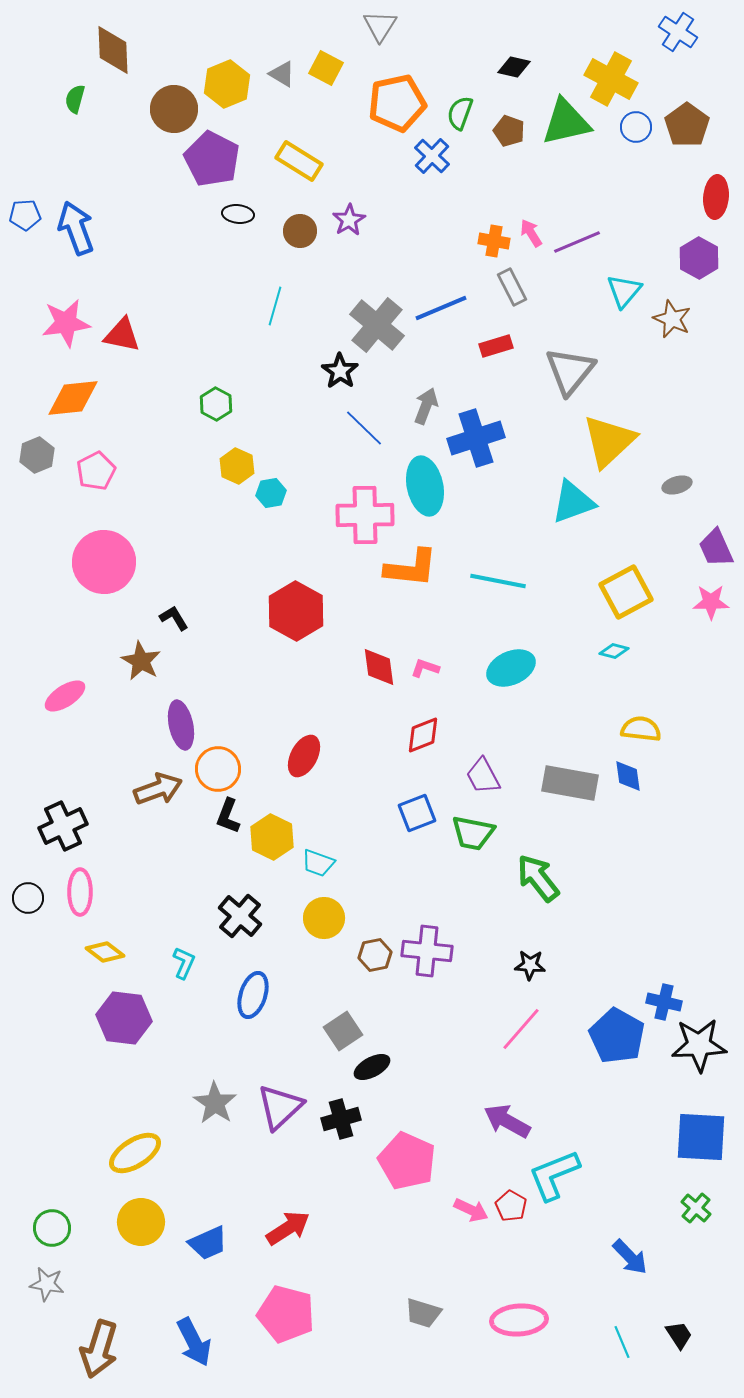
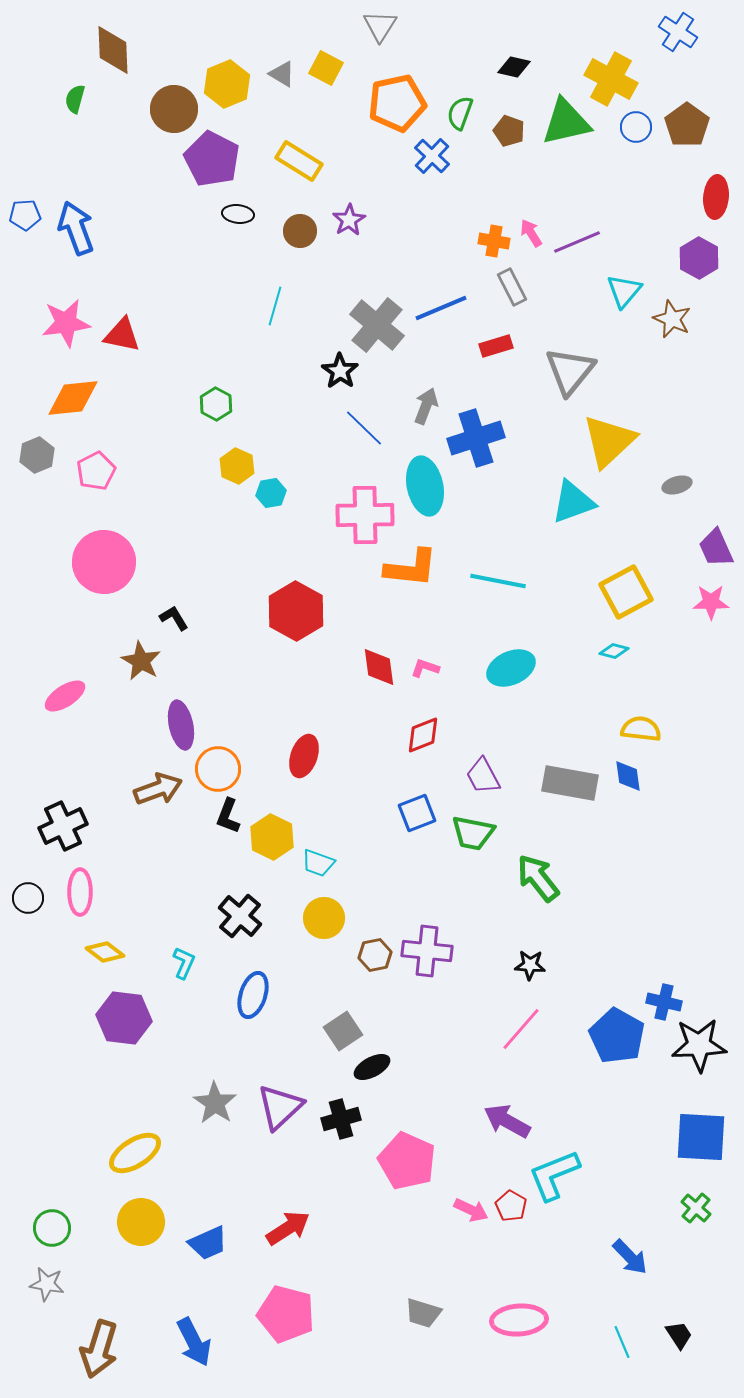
red ellipse at (304, 756): rotated 9 degrees counterclockwise
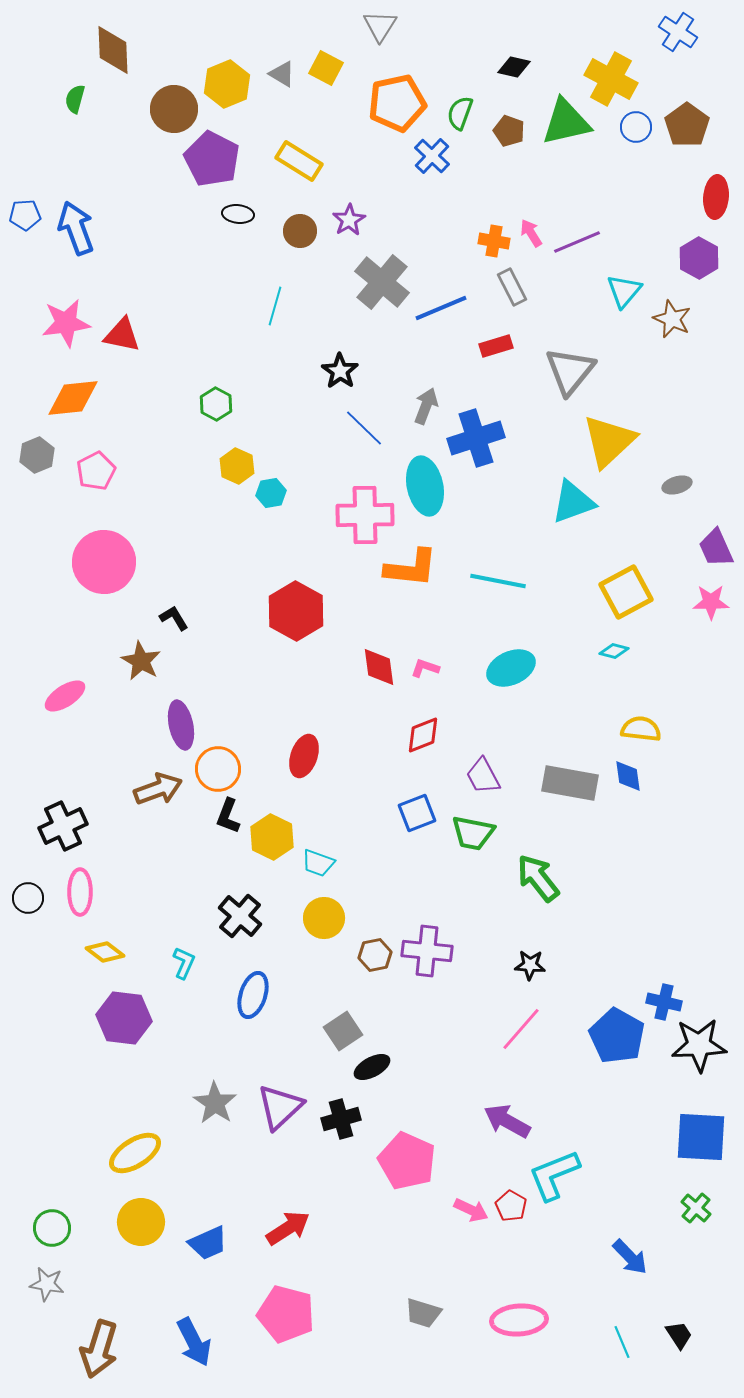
gray cross at (377, 325): moved 5 px right, 43 px up
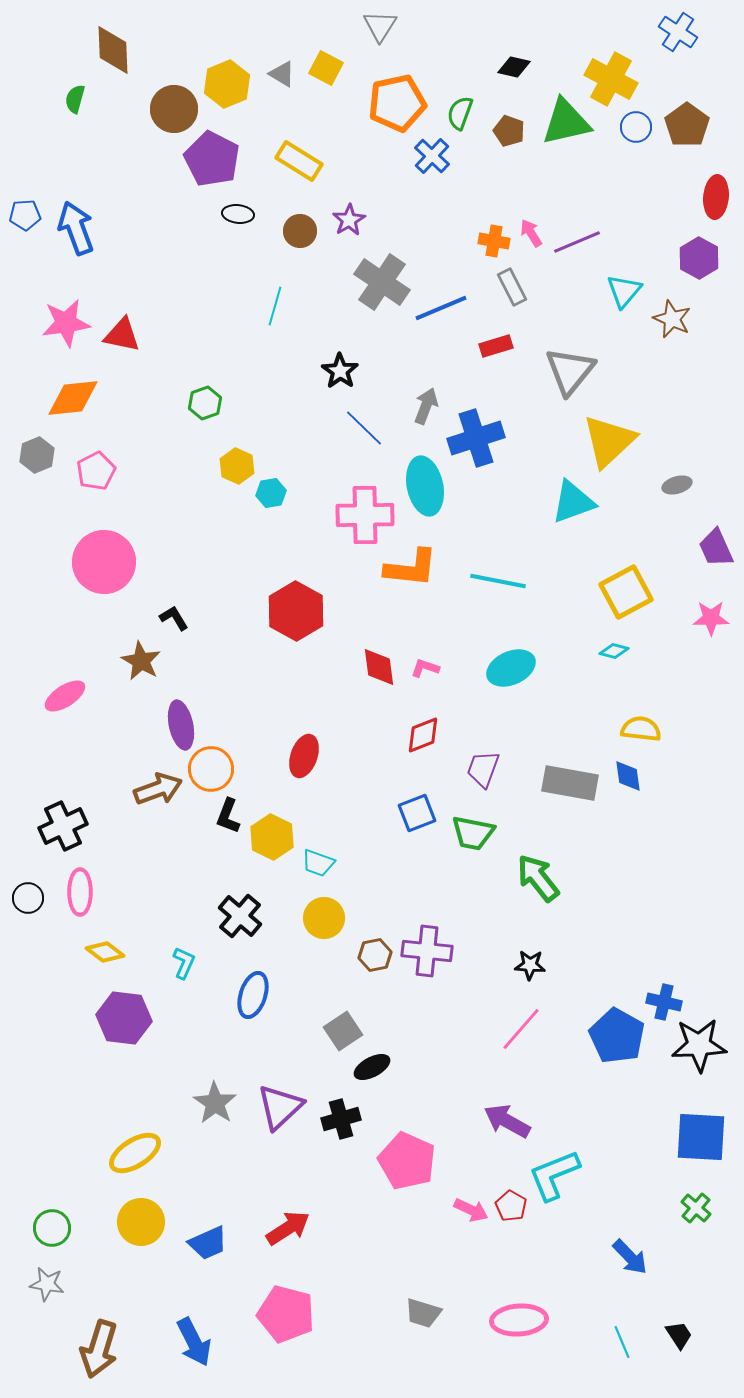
gray cross at (382, 282): rotated 6 degrees counterclockwise
green hexagon at (216, 404): moved 11 px left, 1 px up; rotated 12 degrees clockwise
pink star at (711, 602): moved 16 px down
orange circle at (218, 769): moved 7 px left
purple trapezoid at (483, 776): moved 7 px up; rotated 48 degrees clockwise
